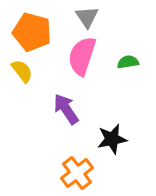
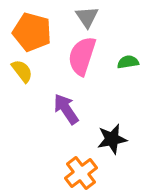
orange cross: moved 4 px right
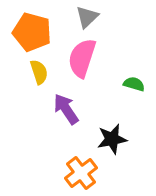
gray triangle: rotated 20 degrees clockwise
pink semicircle: moved 2 px down
green semicircle: moved 6 px right, 22 px down; rotated 25 degrees clockwise
yellow semicircle: moved 17 px right, 1 px down; rotated 20 degrees clockwise
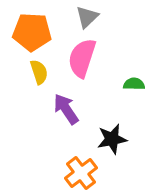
orange pentagon: rotated 12 degrees counterclockwise
green semicircle: rotated 15 degrees counterclockwise
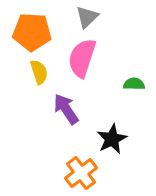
black star: rotated 16 degrees counterclockwise
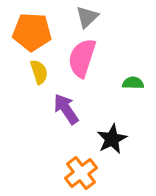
green semicircle: moved 1 px left, 1 px up
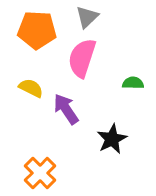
orange pentagon: moved 5 px right, 2 px up
yellow semicircle: moved 8 px left, 16 px down; rotated 45 degrees counterclockwise
orange cross: moved 41 px left; rotated 8 degrees counterclockwise
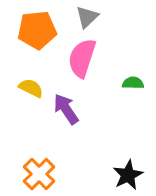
orange pentagon: rotated 9 degrees counterclockwise
black star: moved 16 px right, 36 px down
orange cross: moved 1 px left, 1 px down
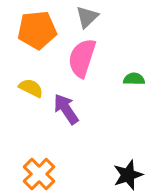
green semicircle: moved 1 px right, 4 px up
black star: rotated 8 degrees clockwise
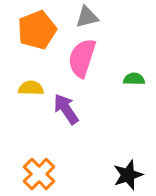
gray triangle: rotated 30 degrees clockwise
orange pentagon: rotated 15 degrees counterclockwise
yellow semicircle: rotated 25 degrees counterclockwise
